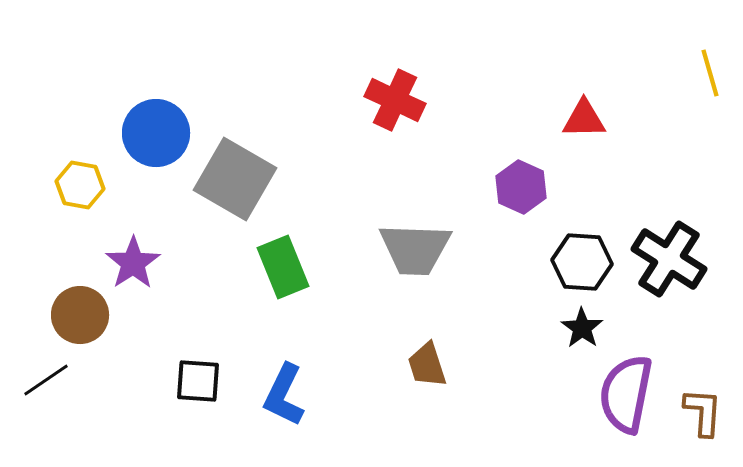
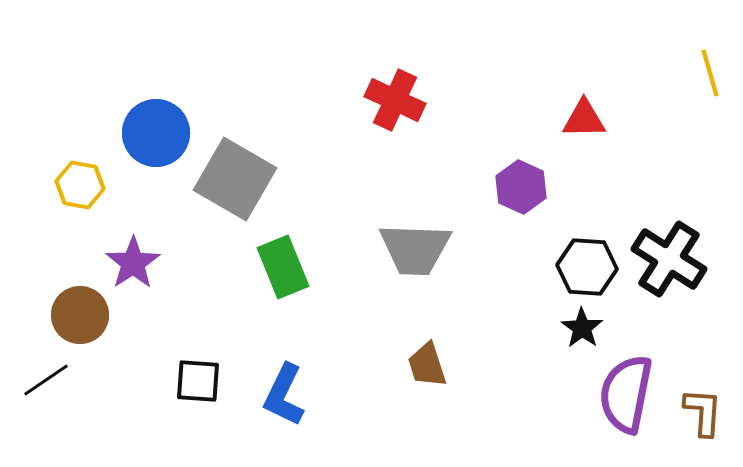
black hexagon: moved 5 px right, 5 px down
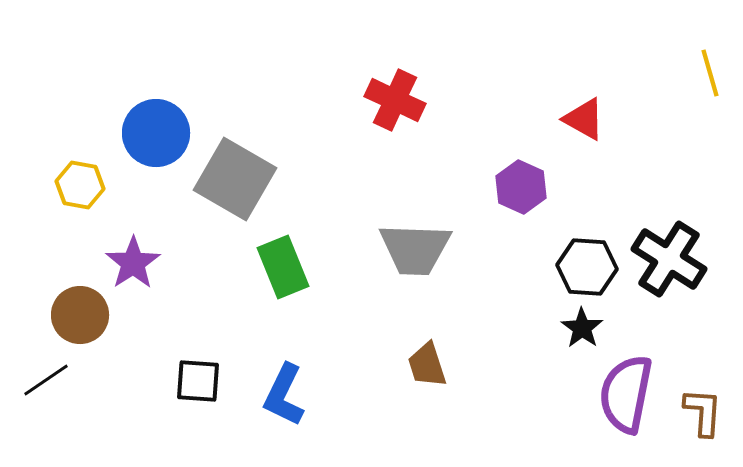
red triangle: rotated 30 degrees clockwise
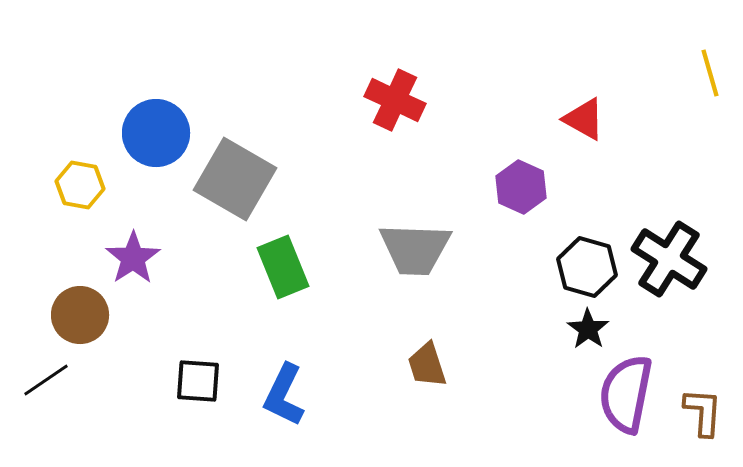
purple star: moved 5 px up
black hexagon: rotated 12 degrees clockwise
black star: moved 6 px right, 1 px down
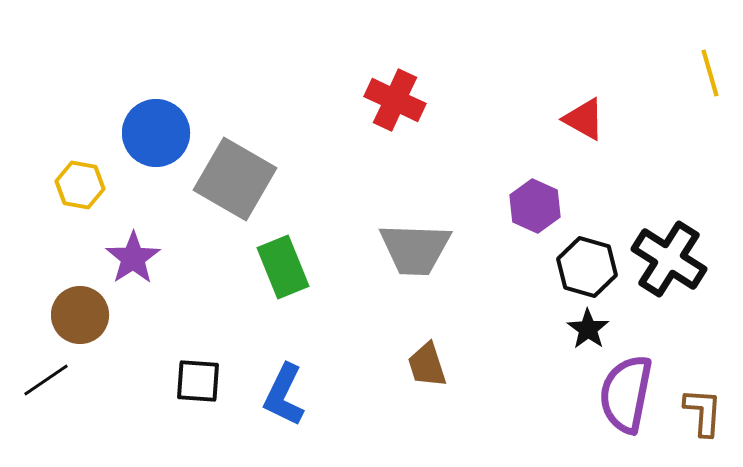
purple hexagon: moved 14 px right, 19 px down
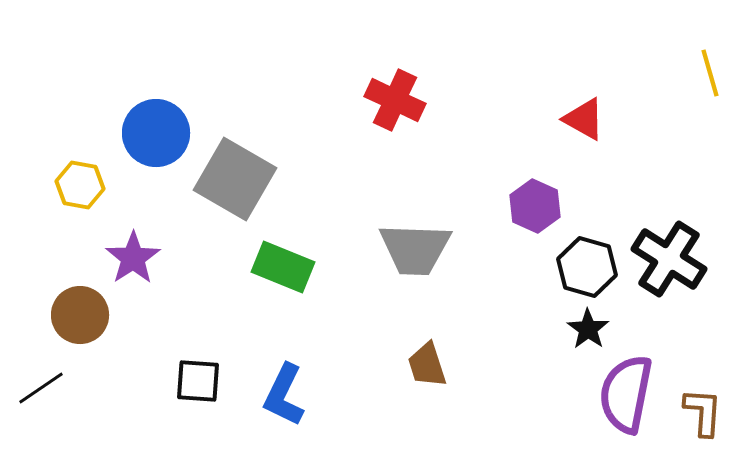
green rectangle: rotated 46 degrees counterclockwise
black line: moved 5 px left, 8 px down
